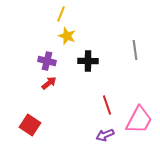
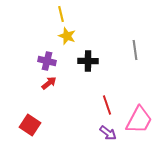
yellow line: rotated 35 degrees counterclockwise
purple arrow: moved 3 px right, 2 px up; rotated 120 degrees counterclockwise
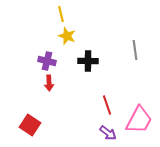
red arrow: rotated 126 degrees clockwise
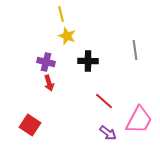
purple cross: moved 1 px left, 1 px down
red arrow: rotated 14 degrees counterclockwise
red line: moved 3 px left, 4 px up; rotated 30 degrees counterclockwise
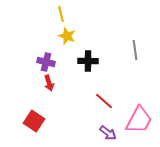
red square: moved 4 px right, 4 px up
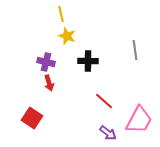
red square: moved 2 px left, 3 px up
